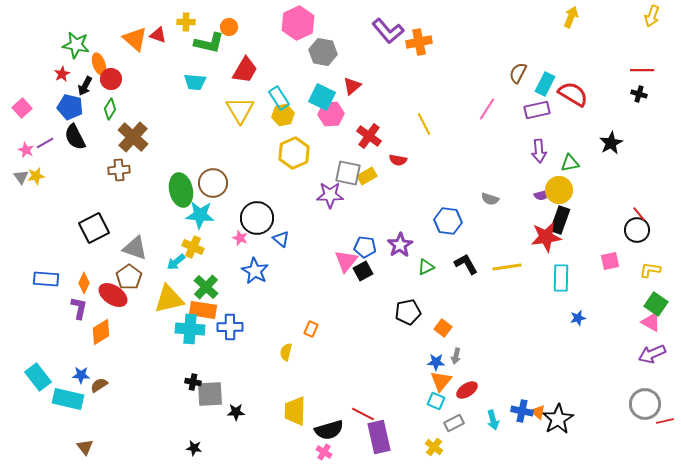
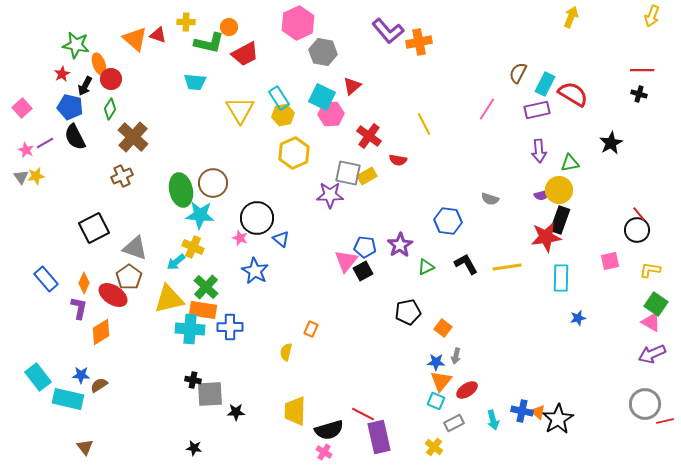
red trapezoid at (245, 70): moved 16 px up; rotated 32 degrees clockwise
brown cross at (119, 170): moved 3 px right, 6 px down; rotated 20 degrees counterclockwise
blue rectangle at (46, 279): rotated 45 degrees clockwise
black cross at (193, 382): moved 2 px up
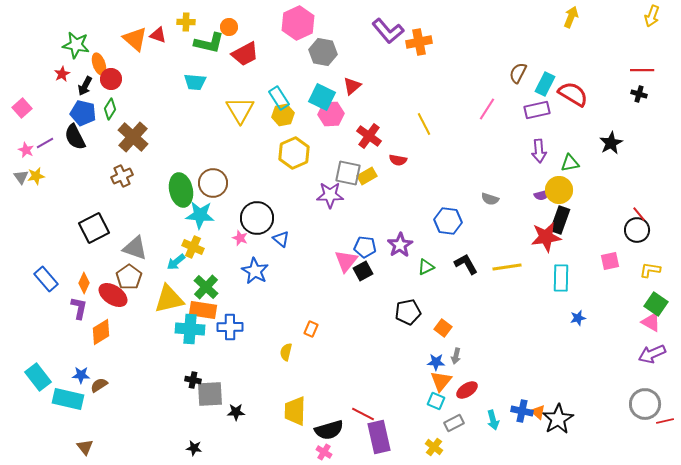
blue pentagon at (70, 107): moved 13 px right, 6 px down
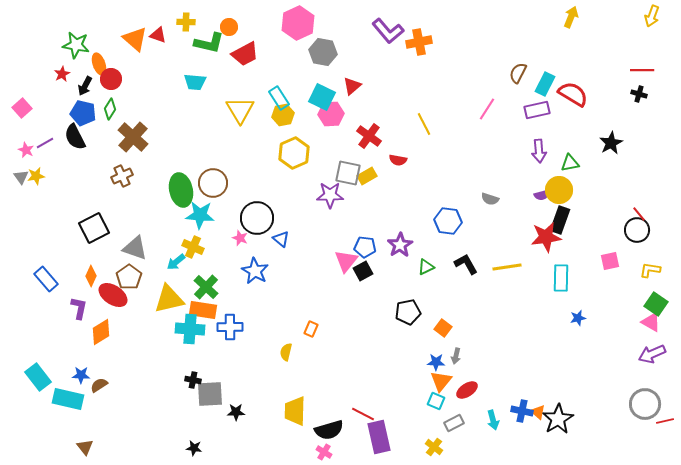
orange diamond at (84, 283): moved 7 px right, 7 px up
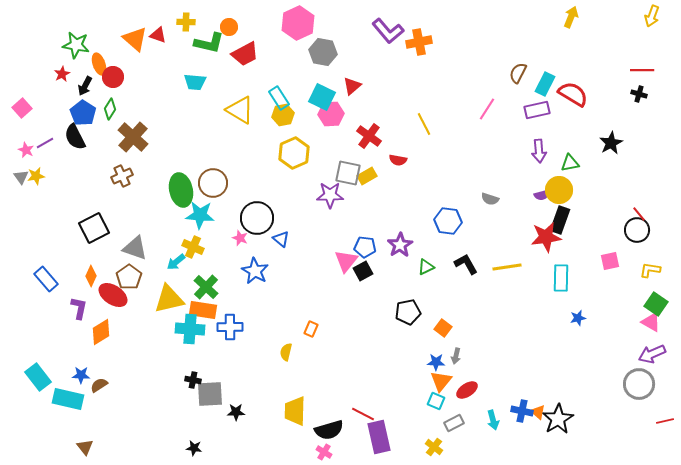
red circle at (111, 79): moved 2 px right, 2 px up
yellow triangle at (240, 110): rotated 28 degrees counterclockwise
blue pentagon at (83, 113): rotated 20 degrees clockwise
gray circle at (645, 404): moved 6 px left, 20 px up
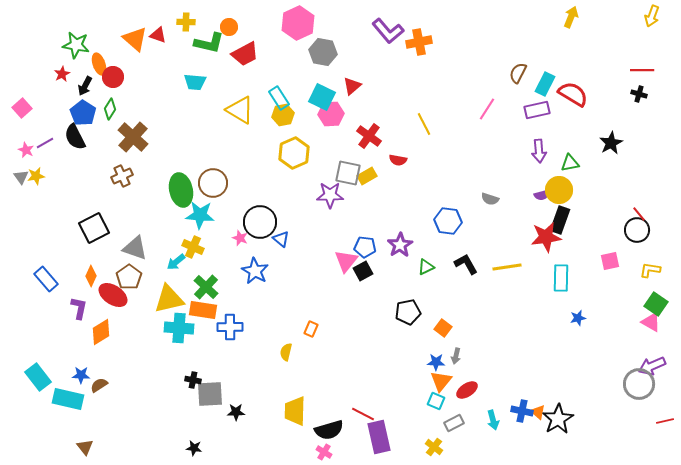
black circle at (257, 218): moved 3 px right, 4 px down
cyan cross at (190, 329): moved 11 px left, 1 px up
purple arrow at (652, 354): moved 12 px down
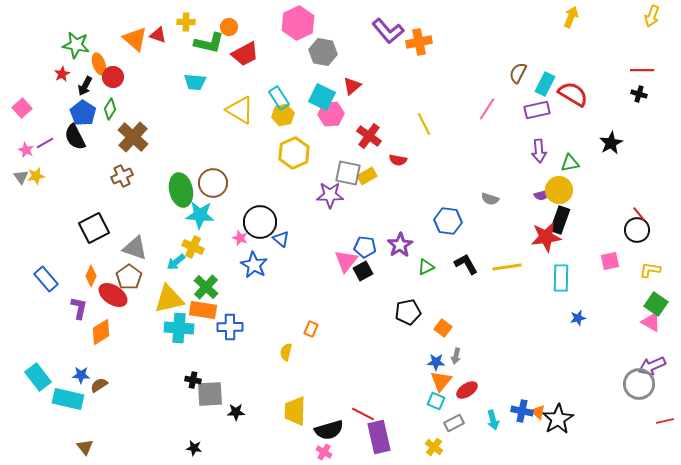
blue star at (255, 271): moved 1 px left, 6 px up
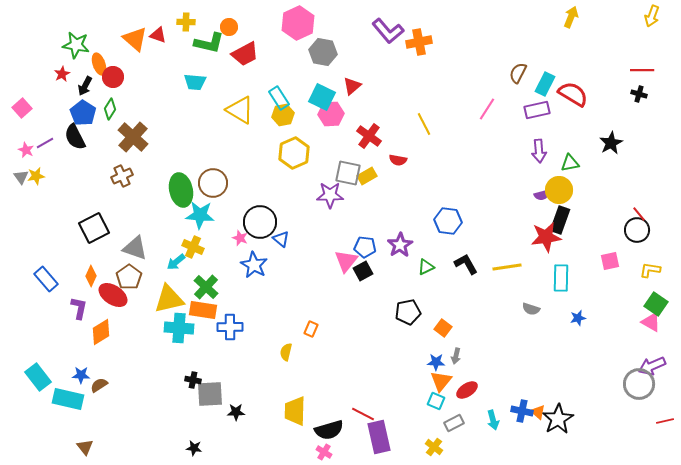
gray semicircle at (490, 199): moved 41 px right, 110 px down
